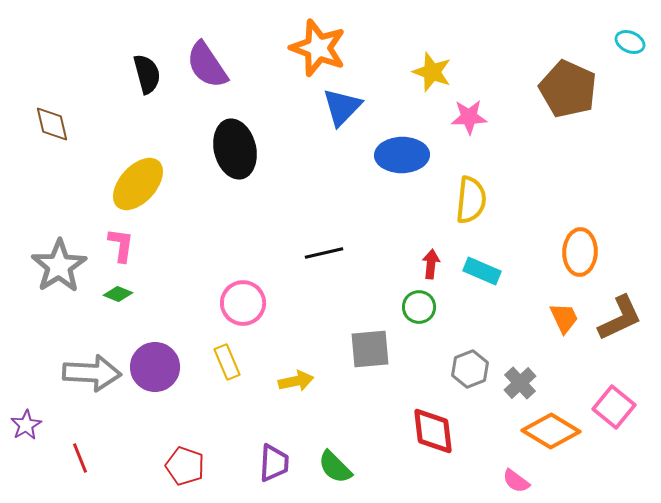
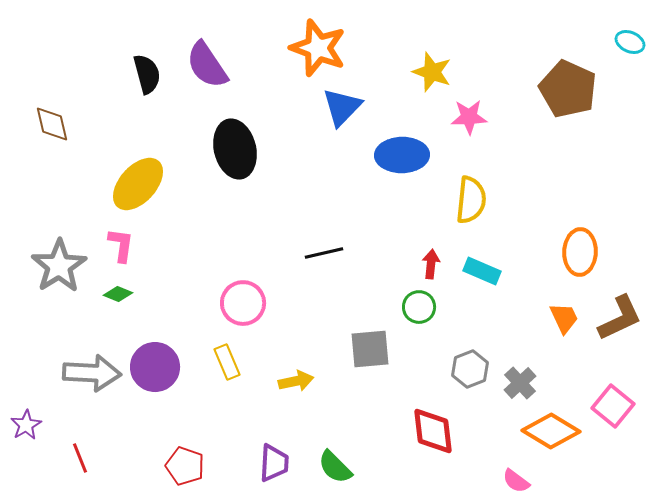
pink square: moved 1 px left, 1 px up
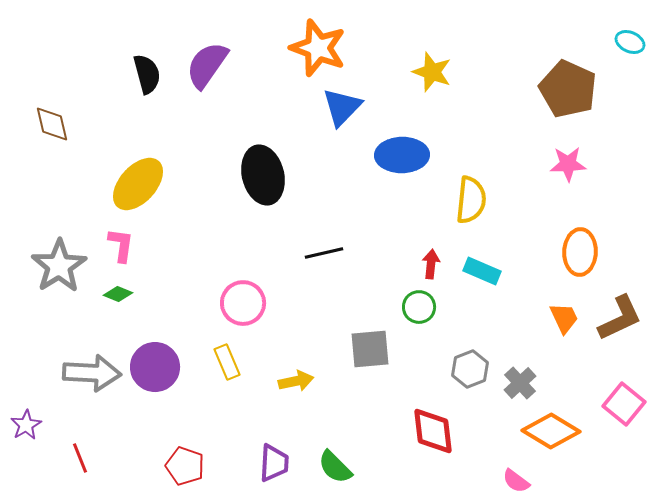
purple semicircle: rotated 69 degrees clockwise
pink star: moved 99 px right, 47 px down
black ellipse: moved 28 px right, 26 px down
pink square: moved 11 px right, 2 px up
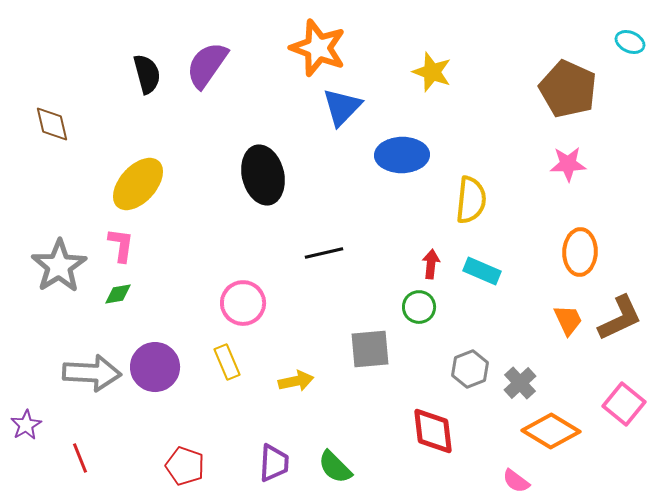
green diamond: rotated 32 degrees counterclockwise
orange trapezoid: moved 4 px right, 2 px down
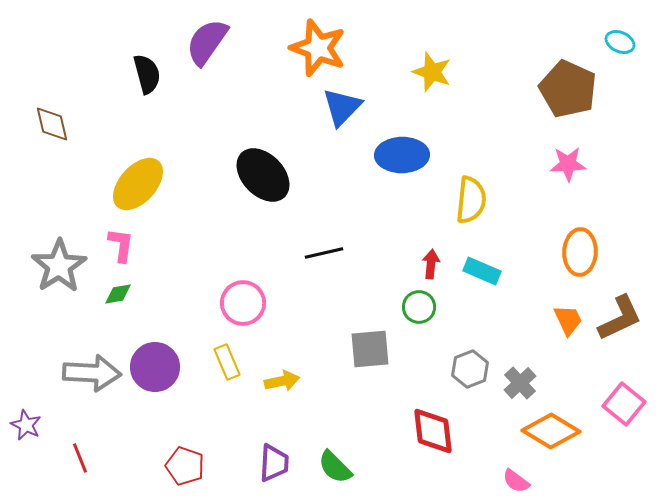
cyan ellipse: moved 10 px left
purple semicircle: moved 23 px up
black ellipse: rotated 30 degrees counterclockwise
yellow arrow: moved 14 px left
purple star: rotated 16 degrees counterclockwise
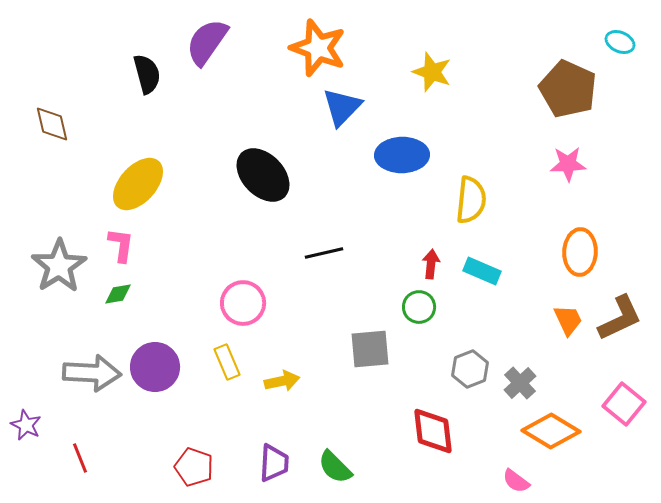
red pentagon: moved 9 px right, 1 px down
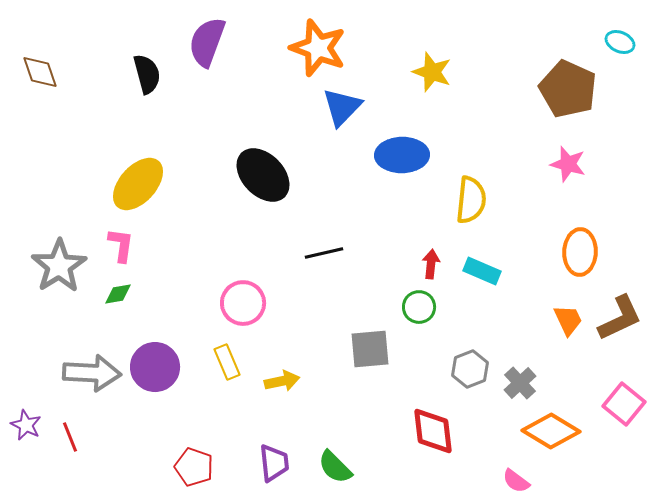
purple semicircle: rotated 15 degrees counterclockwise
brown diamond: moved 12 px left, 52 px up; rotated 6 degrees counterclockwise
pink star: rotated 18 degrees clockwise
red line: moved 10 px left, 21 px up
purple trapezoid: rotated 9 degrees counterclockwise
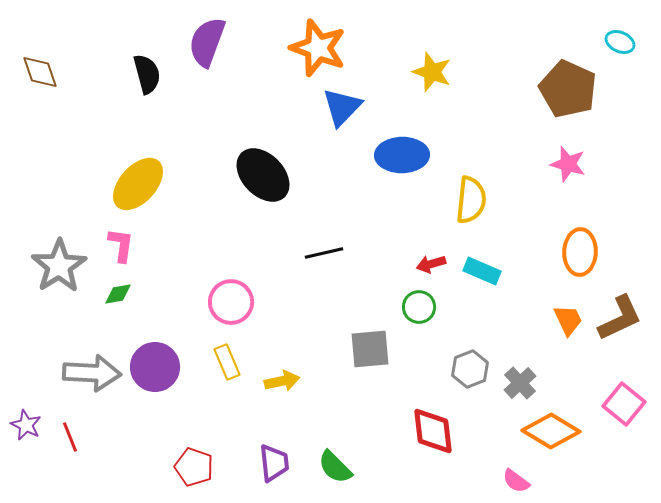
red arrow: rotated 112 degrees counterclockwise
pink circle: moved 12 px left, 1 px up
